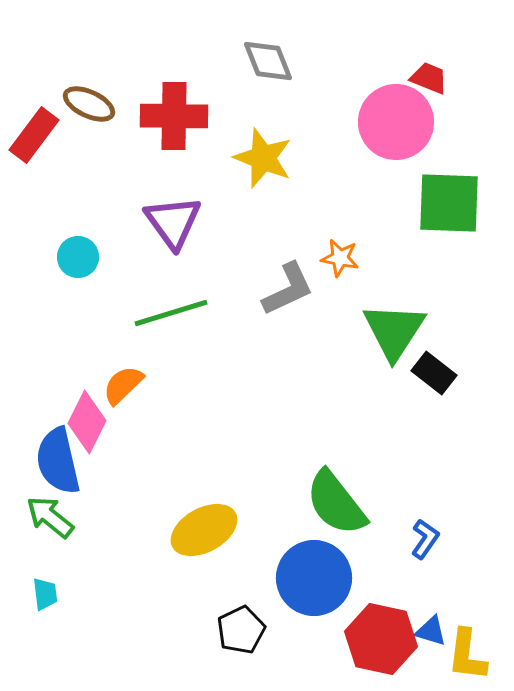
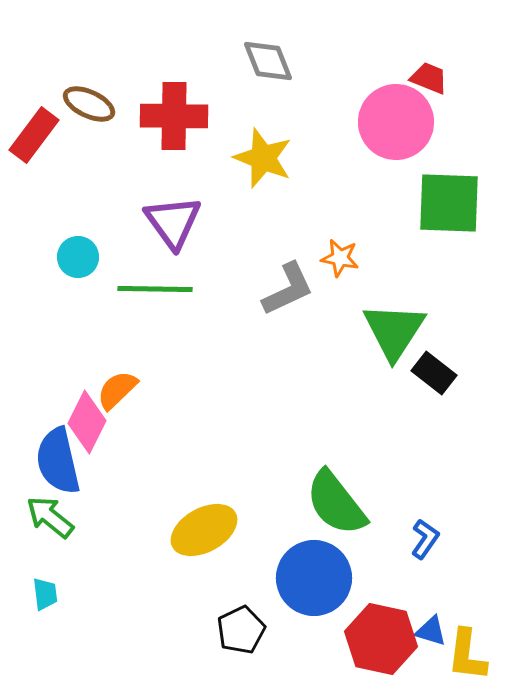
green line: moved 16 px left, 24 px up; rotated 18 degrees clockwise
orange semicircle: moved 6 px left, 5 px down
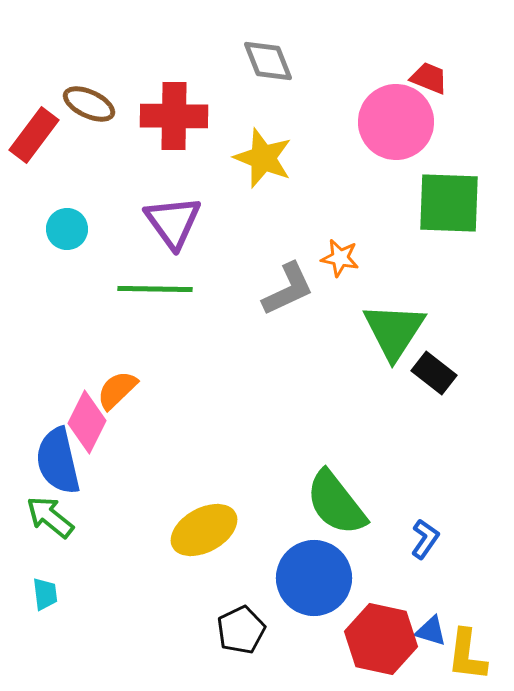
cyan circle: moved 11 px left, 28 px up
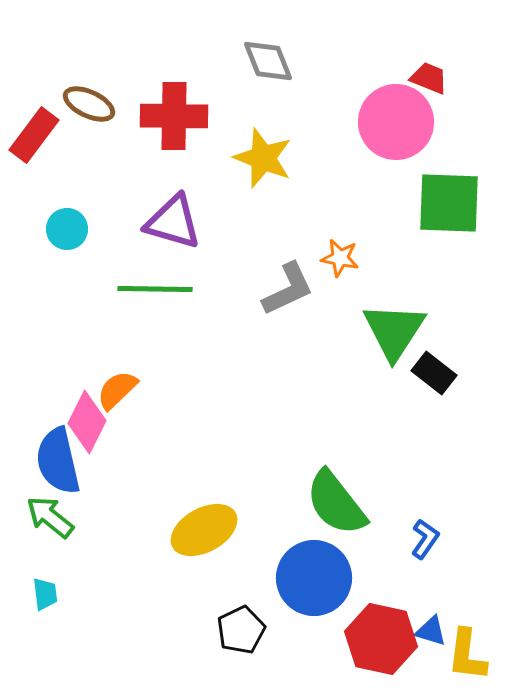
purple triangle: rotated 38 degrees counterclockwise
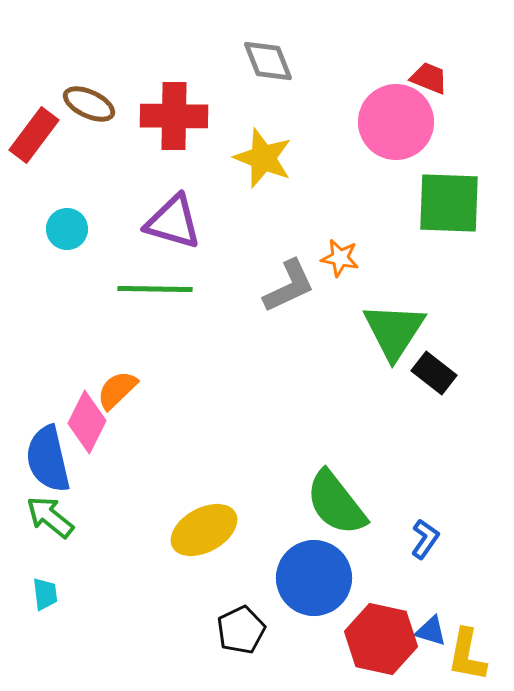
gray L-shape: moved 1 px right, 3 px up
blue semicircle: moved 10 px left, 2 px up
yellow L-shape: rotated 4 degrees clockwise
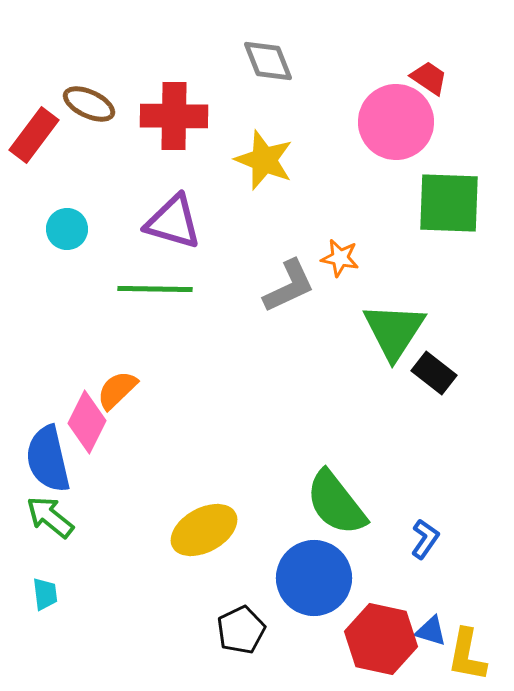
red trapezoid: rotated 12 degrees clockwise
yellow star: moved 1 px right, 2 px down
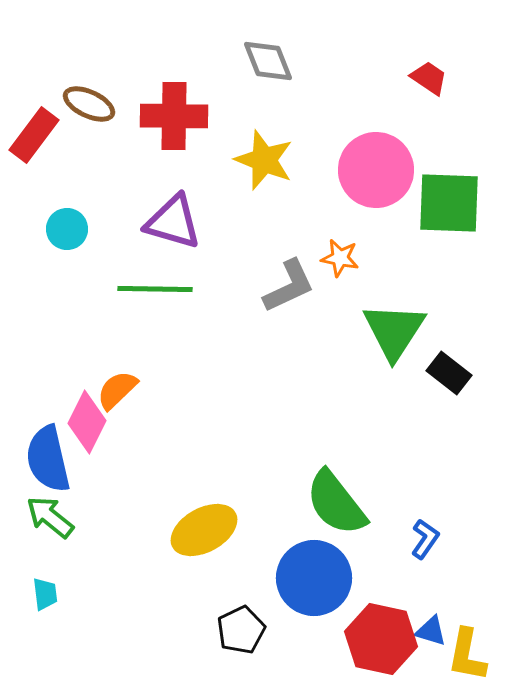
pink circle: moved 20 px left, 48 px down
black rectangle: moved 15 px right
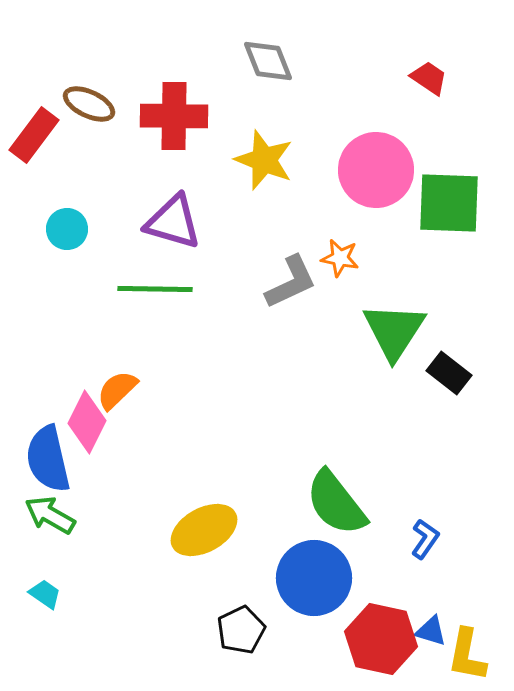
gray L-shape: moved 2 px right, 4 px up
green arrow: moved 2 px up; rotated 9 degrees counterclockwise
cyan trapezoid: rotated 48 degrees counterclockwise
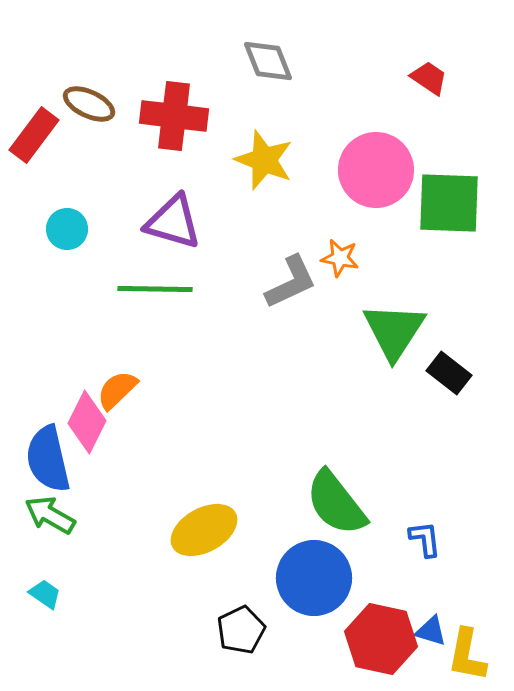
red cross: rotated 6 degrees clockwise
blue L-shape: rotated 42 degrees counterclockwise
